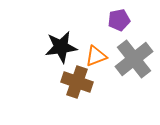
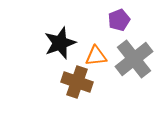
purple pentagon: rotated 10 degrees counterclockwise
black star: moved 1 px left, 4 px up; rotated 12 degrees counterclockwise
orange triangle: rotated 15 degrees clockwise
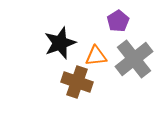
purple pentagon: moved 1 px left, 1 px down; rotated 10 degrees counterclockwise
